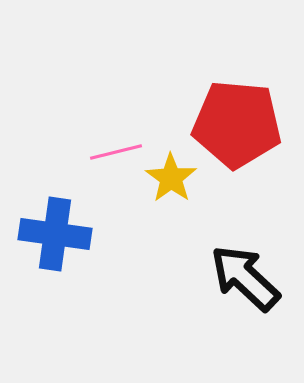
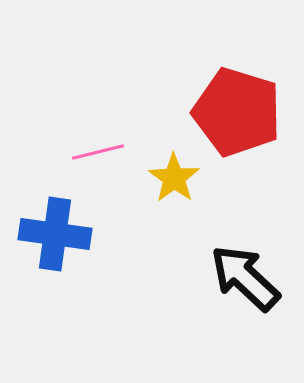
red pentagon: moved 12 px up; rotated 12 degrees clockwise
pink line: moved 18 px left
yellow star: moved 3 px right
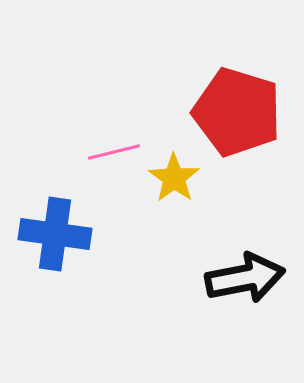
pink line: moved 16 px right
black arrow: rotated 126 degrees clockwise
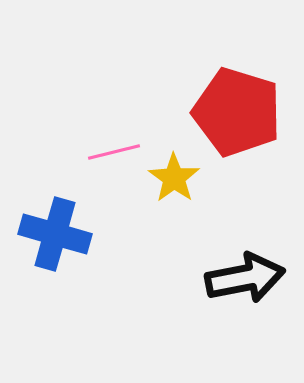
blue cross: rotated 8 degrees clockwise
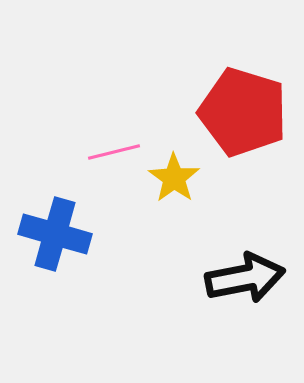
red pentagon: moved 6 px right
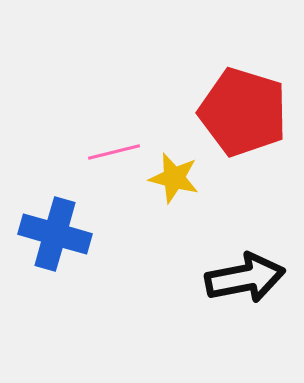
yellow star: rotated 21 degrees counterclockwise
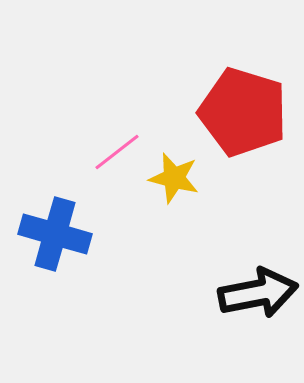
pink line: moved 3 px right; rotated 24 degrees counterclockwise
black arrow: moved 13 px right, 15 px down
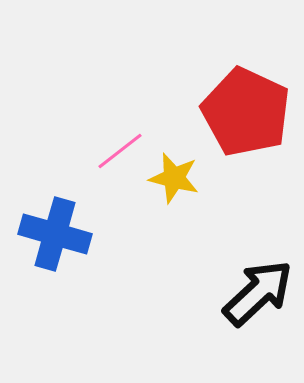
red pentagon: moved 3 px right; rotated 8 degrees clockwise
pink line: moved 3 px right, 1 px up
black arrow: rotated 32 degrees counterclockwise
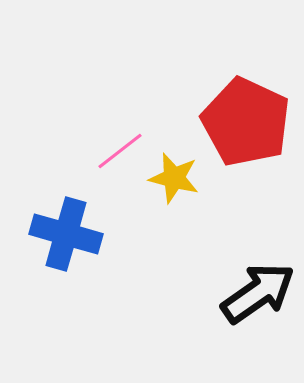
red pentagon: moved 10 px down
blue cross: moved 11 px right
black arrow: rotated 8 degrees clockwise
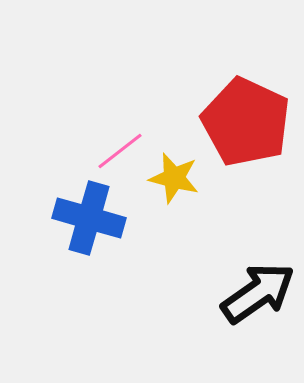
blue cross: moved 23 px right, 16 px up
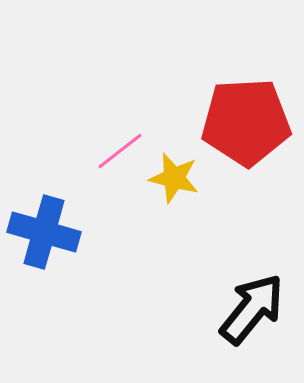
red pentagon: rotated 28 degrees counterclockwise
blue cross: moved 45 px left, 14 px down
black arrow: moved 6 px left, 16 px down; rotated 16 degrees counterclockwise
